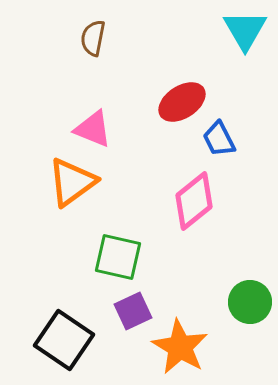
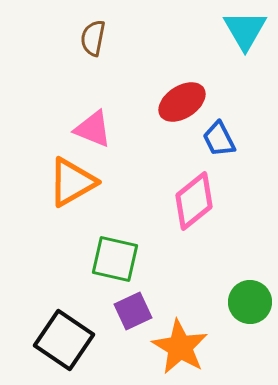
orange triangle: rotated 6 degrees clockwise
green square: moved 3 px left, 2 px down
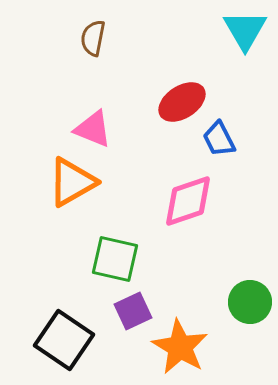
pink diamond: moved 6 px left; rotated 20 degrees clockwise
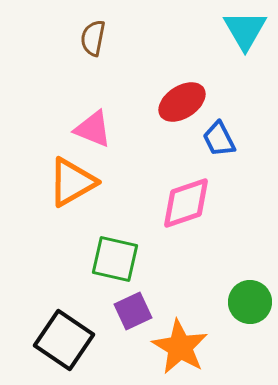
pink diamond: moved 2 px left, 2 px down
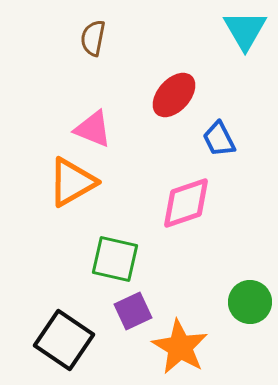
red ellipse: moved 8 px left, 7 px up; rotated 15 degrees counterclockwise
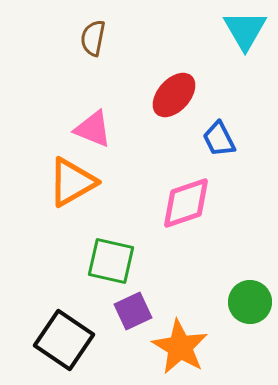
green square: moved 4 px left, 2 px down
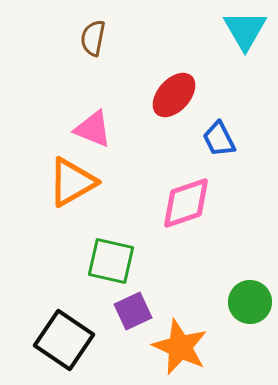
orange star: rotated 6 degrees counterclockwise
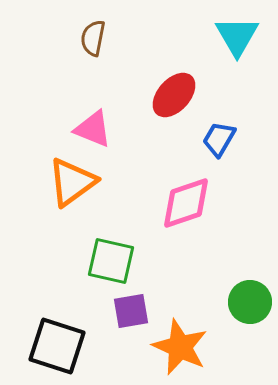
cyan triangle: moved 8 px left, 6 px down
blue trapezoid: rotated 57 degrees clockwise
orange triangle: rotated 6 degrees counterclockwise
purple square: moved 2 px left; rotated 15 degrees clockwise
black square: moved 7 px left, 6 px down; rotated 16 degrees counterclockwise
